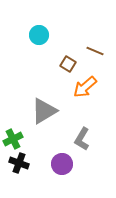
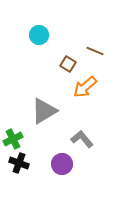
gray L-shape: rotated 110 degrees clockwise
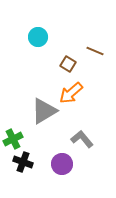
cyan circle: moved 1 px left, 2 px down
orange arrow: moved 14 px left, 6 px down
black cross: moved 4 px right, 1 px up
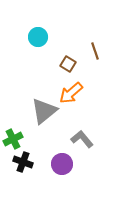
brown line: rotated 48 degrees clockwise
gray triangle: rotated 8 degrees counterclockwise
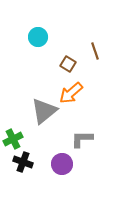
gray L-shape: rotated 50 degrees counterclockwise
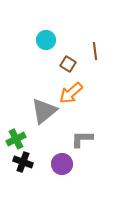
cyan circle: moved 8 px right, 3 px down
brown line: rotated 12 degrees clockwise
green cross: moved 3 px right
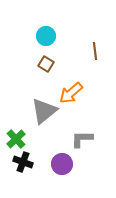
cyan circle: moved 4 px up
brown square: moved 22 px left
green cross: rotated 18 degrees counterclockwise
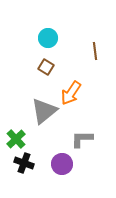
cyan circle: moved 2 px right, 2 px down
brown square: moved 3 px down
orange arrow: rotated 15 degrees counterclockwise
black cross: moved 1 px right, 1 px down
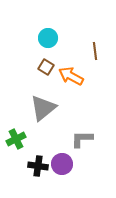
orange arrow: moved 17 px up; rotated 85 degrees clockwise
gray triangle: moved 1 px left, 3 px up
green cross: rotated 18 degrees clockwise
black cross: moved 14 px right, 3 px down; rotated 12 degrees counterclockwise
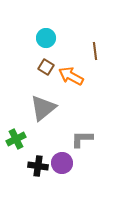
cyan circle: moved 2 px left
purple circle: moved 1 px up
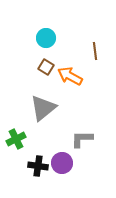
orange arrow: moved 1 px left
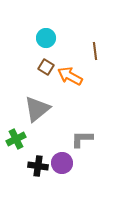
gray triangle: moved 6 px left, 1 px down
